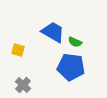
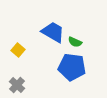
yellow square: rotated 24 degrees clockwise
blue pentagon: moved 1 px right
gray cross: moved 6 px left
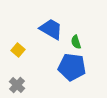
blue trapezoid: moved 2 px left, 3 px up
green semicircle: moved 1 px right; rotated 48 degrees clockwise
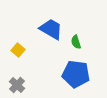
blue pentagon: moved 4 px right, 7 px down
